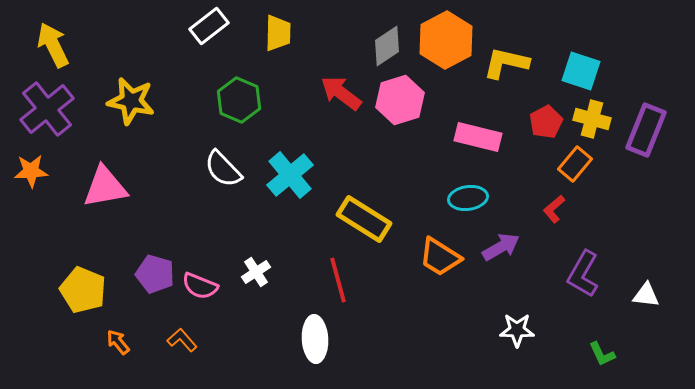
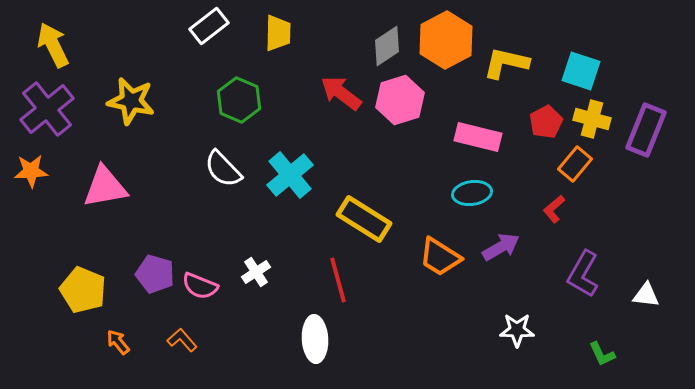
cyan ellipse: moved 4 px right, 5 px up
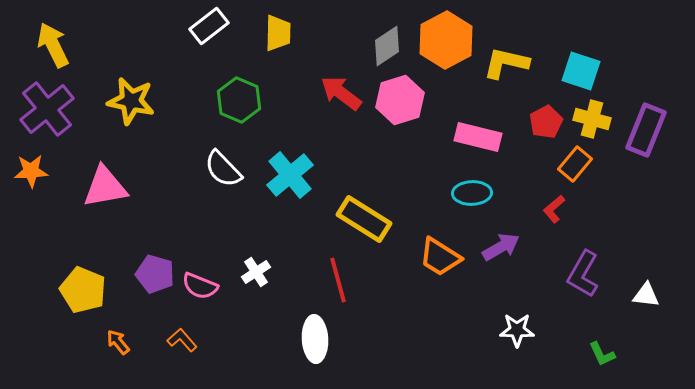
cyan ellipse: rotated 6 degrees clockwise
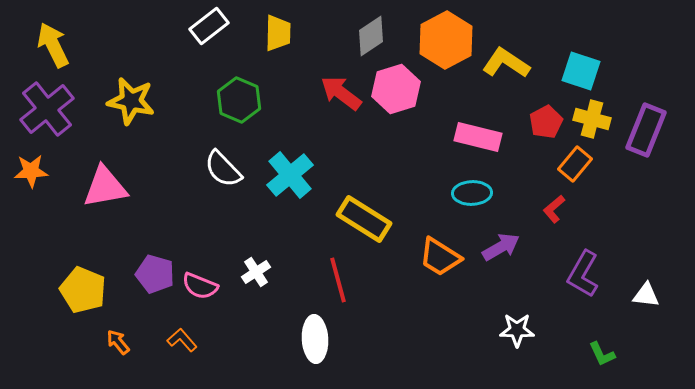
gray diamond: moved 16 px left, 10 px up
yellow L-shape: rotated 21 degrees clockwise
pink hexagon: moved 4 px left, 11 px up
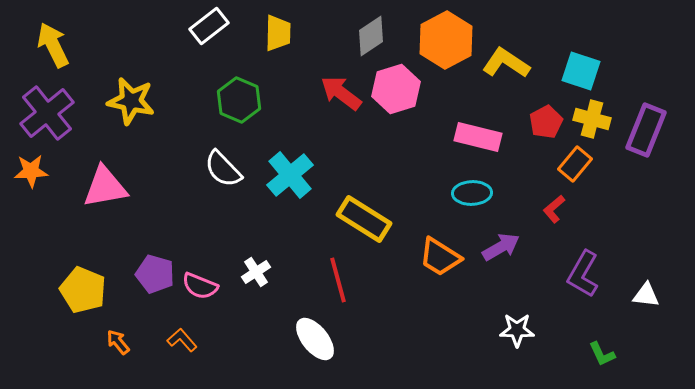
purple cross: moved 4 px down
white ellipse: rotated 36 degrees counterclockwise
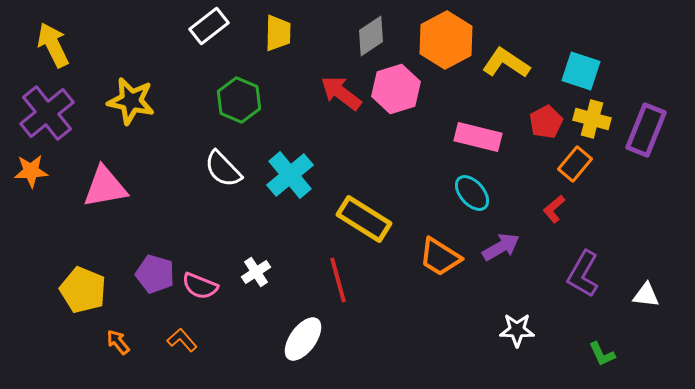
cyan ellipse: rotated 51 degrees clockwise
white ellipse: moved 12 px left; rotated 75 degrees clockwise
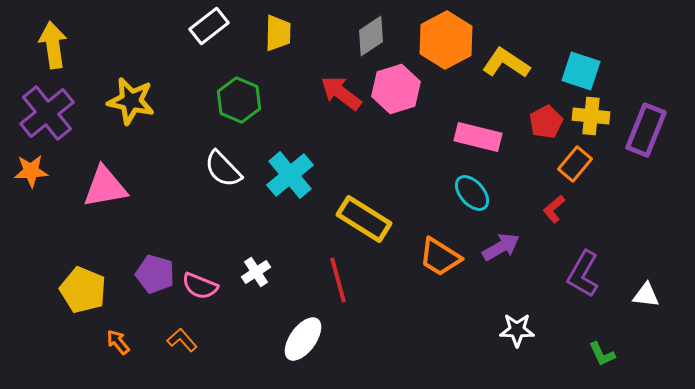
yellow arrow: rotated 18 degrees clockwise
yellow cross: moved 1 px left, 3 px up; rotated 9 degrees counterclockwise
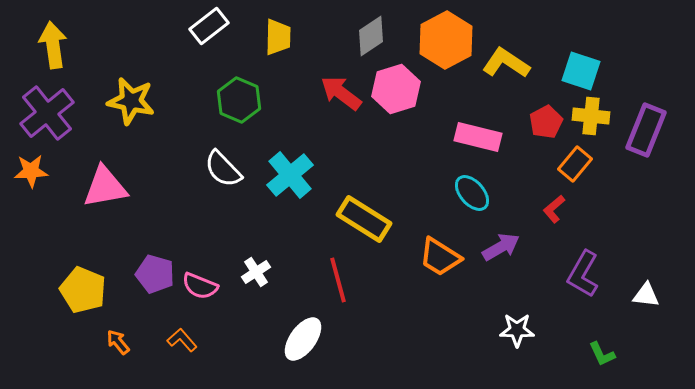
yellow trapezoid: moved 4 px down
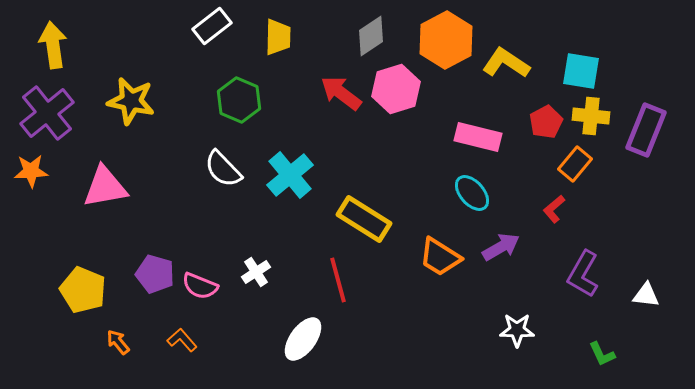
white rectangle: moved 3 px right
cyan square: rotated 9 degrees counterclockwise
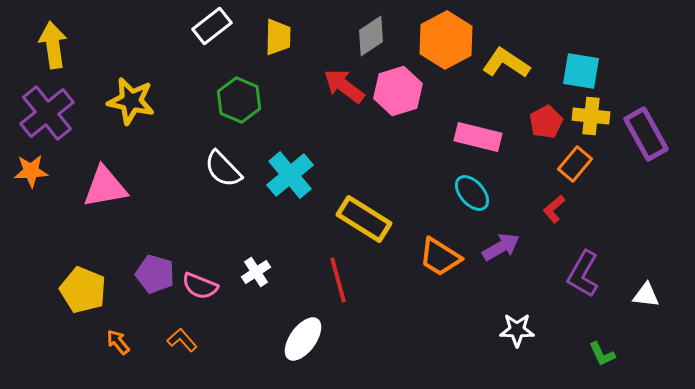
pink hexagon: moved 2 px right, 2 px down
red arrow: moved 3 px right, 7 px up
purple rectangle: moved 4 px down; rotated 51 degrees counterclockwise
